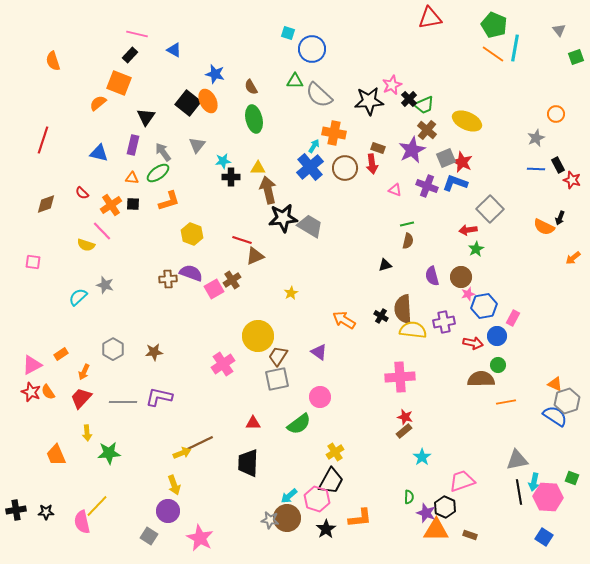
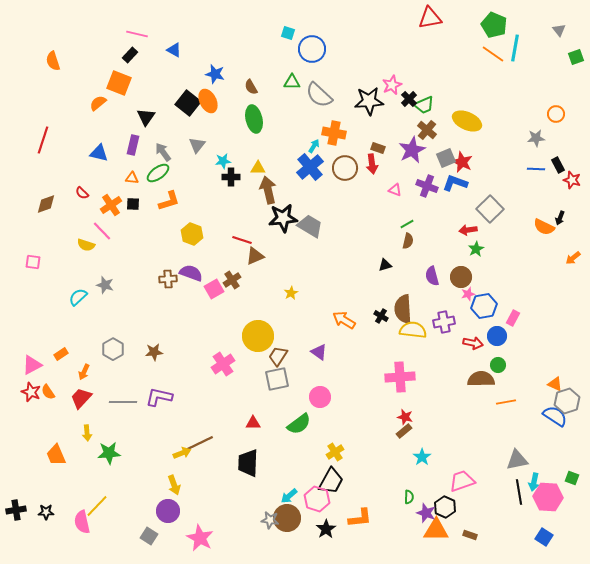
green triangle at (295, 81): moved 3 px left, 1 px down
gray star at (536, 138): rotated 18 degrees clockwise
green line at (407, 224): rotated 16 degrees counterclockwise
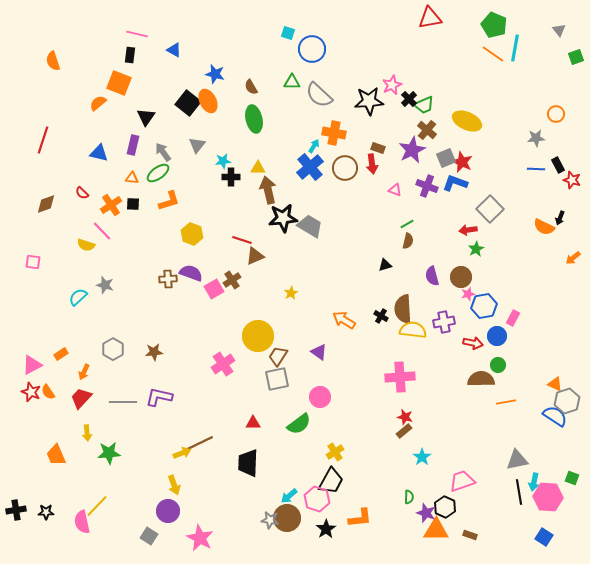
black rectangle at (130, 55): rotated 35 degrees counterclockwise
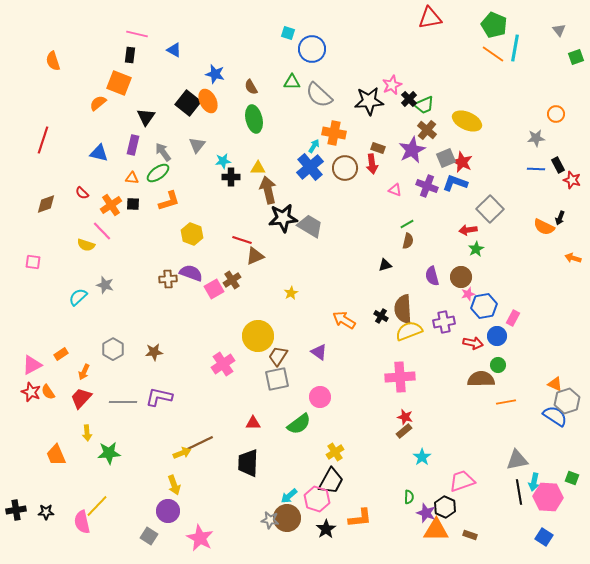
orange arrow at (573, 258): rotated 56 degrees clockwise
yellow semicircle at (413, 330): moved 4 px left, 1 px down; rotated 28 degrees counterclockwise
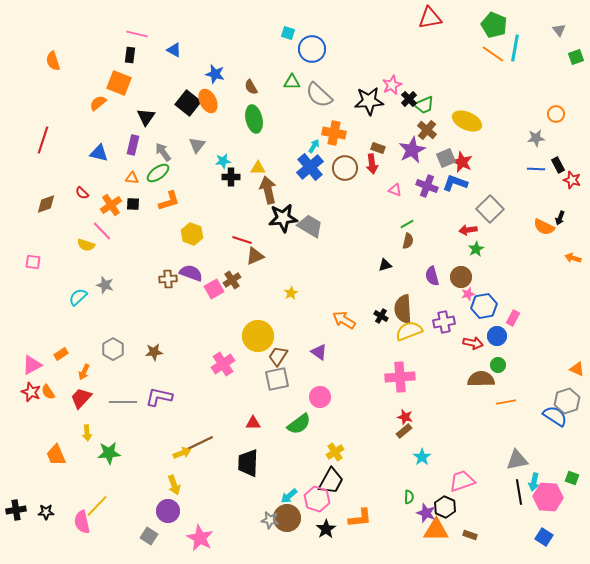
orange triangle at (555, 384): moved 22 px right, 15 px up
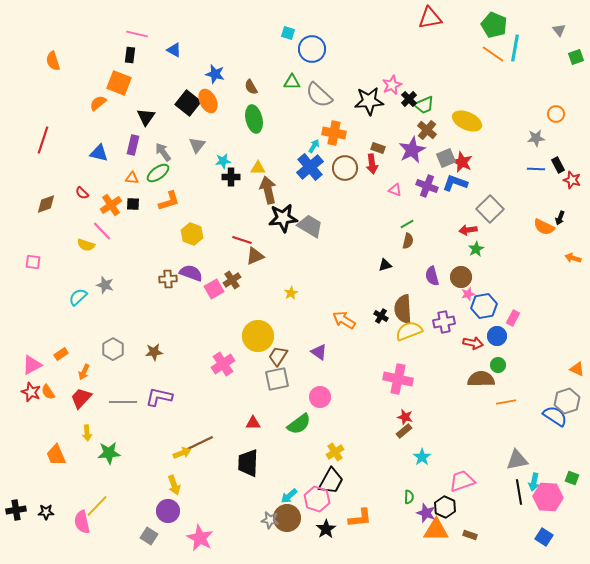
pink cross at (400, 377): moved 2 px left, 2 px down; rotated 16 degrees clockwise
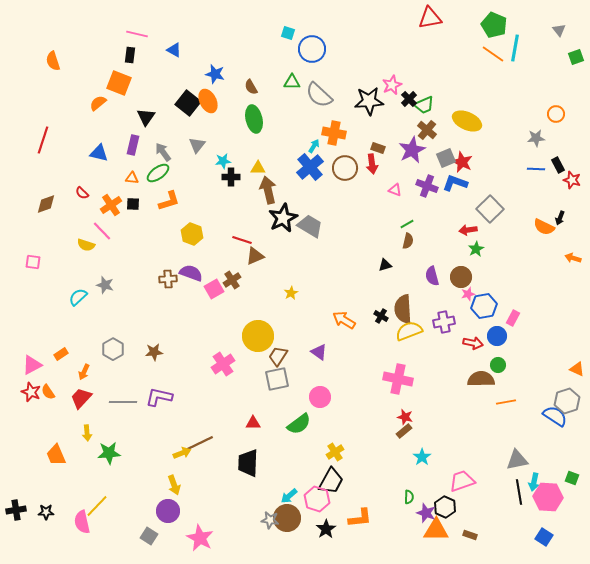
black star at (283, 218): rotated 20 degrees counterclockwise
